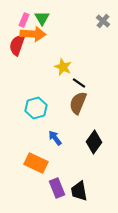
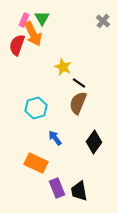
orange arrow: rotated 60 degrees clockwise
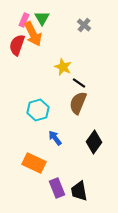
gray cross: moved 19 px left, 4 px down
cyan hexagon: moved 2 px right, 2 px down
orange rectangle: moved 2 px left
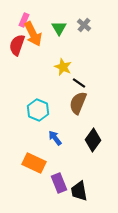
green triangle: moved 17 px right, 10 px down
cyan hexagon: rotated 20 degrees counterclockwise
black diamond: moved 1 px left, 2 px up
purple rectangle: moved 2 px right, 5 px up
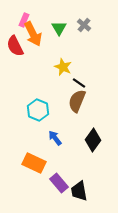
red semicircle: moved 2 px left, 1 px down; rotated 45 degrees counterclockwise
brown semicircle: moved 1 px left, 2 px up
purple rectangle: rotated 18 degrees counterclockwise
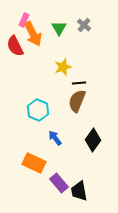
yellow star: rotated 30 degrees clockwise
black line: rotated 40 degrees counterclockwise
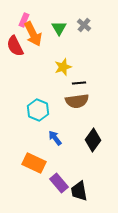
brown semicircle: rotated 120 degrees counterclockwise
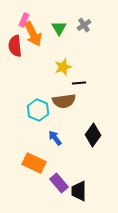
gray cross: rotated 16 degrees clockwise
red semicircle: rotated 20 degrees clockwise
brown semicircle: moved 13 px left
black diamond: moved 5 px up
black trapezoid: rotated 10 degrees clockwise
